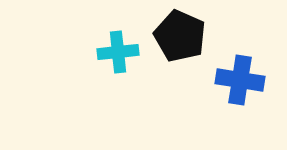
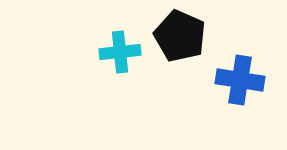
cyan cross: moved 2 px right
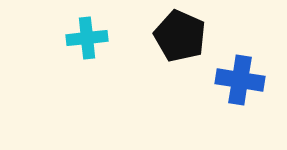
cyan cross: moved 33 px left, 14 px up
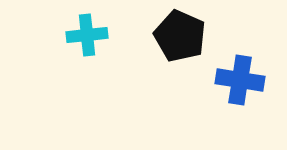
cyan cross: moved 3 px up
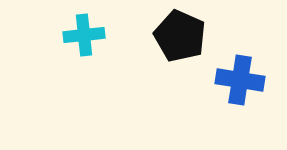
cyan cross: moved 3 px left
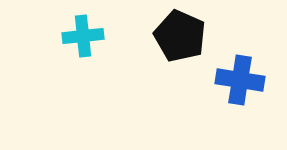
cyan cross: moved 1 px left, 1 px down
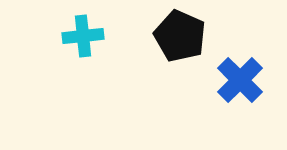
blue cross: rotated 36 degrees clockwise
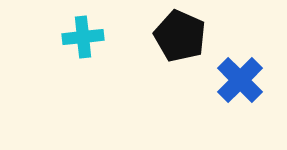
cyan cross: moved 1 px down
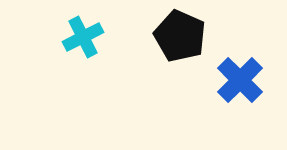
cyan cross: rotated 21 degrees counterclockwise
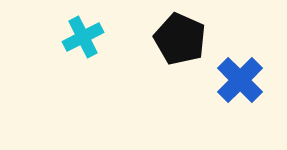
black pentagon: moved 3 px down
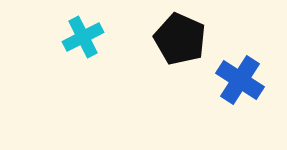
blue cross: rotated 12 degrees counterclockwise
